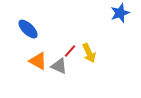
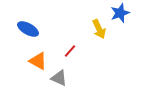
blue ellipse: rotated 15 degrees counterclockwise
yellow arrow: moved 10 px right, 24 px up
gray triangle: moved 12 px down
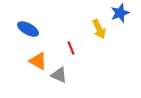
red line: moved 1 px right, 3 px up; rotated 64 degrees counterclockwise
gray triangle: moved 3 px up
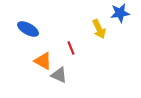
blue star: rotated 12 degrees clockwise
orange triangle: moved 5 px right
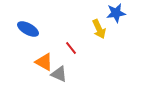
blue star: moved 4 px left
red line: rotated 16 degrees counterclockwise
orange triangle: moved 1 px right, 1 px down
gray triangle: moved 1 px up
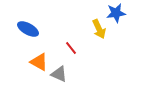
orange triangle: moved 5 px left
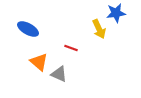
red line: rotated 32 degrees counterclockwise
orange triangle: rotated 12 degrees clockwise
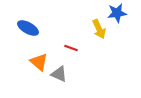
blue star: moved 1 px right
blue ellipse: moved 1 px up
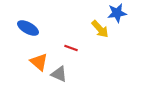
yellow arrow: moved 1 px right; rotated 18 degrees counterclockwise
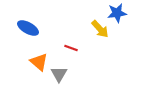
gray triangle: rotated 36 degrees clockwise
